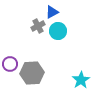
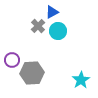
gray cross: rotated 16 degrees counterclockwise
purple circle: moved 2 px right, 4 px up
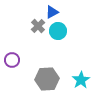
gray hexagon: moved 15 px right, 6 px down
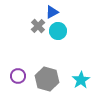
purple circle: moved 6 px right, 16 px down
gray hexagon: rotated 20 degrees clockwise
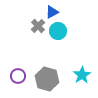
cyan star: moved 1 px right, 5 px up
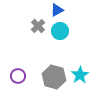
blue triangle: moved 5 px right, 2 px up
cyan circle: moved 2 px right
cyan star: moved 2 px left
gray hexagon: moved 7 px right, 2 px up
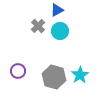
purple circle: moved 5 px up
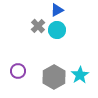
cyan circle: moved 3 px left, 1 px up
gray hexagon: rotated 15 degrees clockwise
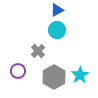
gray cross: moved 25 px down
